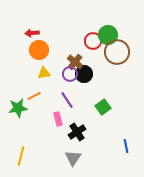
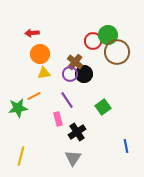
orange circle: moved 1 px right, 4 px down
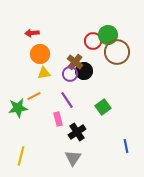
black circle: moved 3 px up
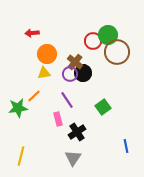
orange circle: moved 7 px right
black circle: moved 1 px left, 2 px down
orange line: rotated 16 degrees counterclockwise
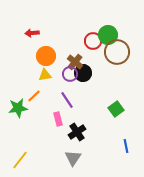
orange circle: moved 1 px left, 2 px down
yellow triangle: moved 1 px right, 2 px down
green square: moved 13 px right, 2 px down
yellow line: moved 1 px left, 4 px down; rotated 24 degrees clockwise
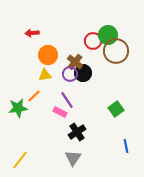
brown circle: moved 1 px left, 1 px up
orange circle: moved 2 px right, 1 px up
pink rectangle: moved 2 px right, 7 px up; rotated 48 degrees counterclockwise
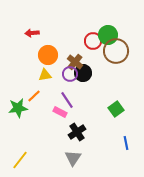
blue line: moved 3 px up
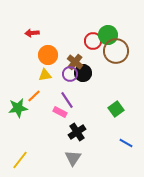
blue line: rotated 48 degrees counterclockwise
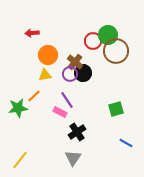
green square: rotated 21 degrees clockwise
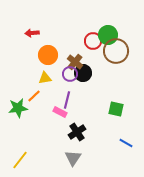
yellow triangle: moved 3 px down
purple line: rotated 48 degrees clockwise
green square: rotated 28 degrees clockwise
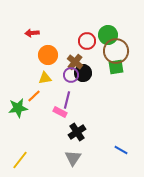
red circle: moved 6 px left
purple circle: moved 1 px right, 1 px down
green square: moved 42 px up; rotated 21 degrees counterclockwise
blue line: moved 5 px left, 7 px down
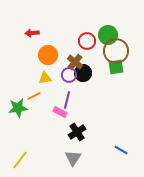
purple circle: moved 2 px left
orange line: rotated 16 degrees clockwise
